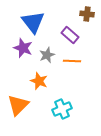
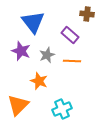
purple star: moved 2 px left, 3 px down
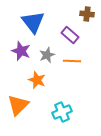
orange star: moved 2 px left, 1 px up
cyan cross: moved 3 px down
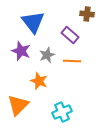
orange star: moved 2 px right, 1 px down
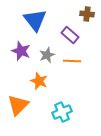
blue triangle: moved 2 px right, 2 px up
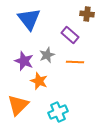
blue triangle: moved 6 px left, 1 px up
purple star: moved 3 px right, 10 px down
orange line: moved 3 px right, 1 px down
cyan cross: moved 4 px left
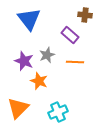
brown cross: moved 2 px left, 1 px down
orange triangle: moved 3 px down
